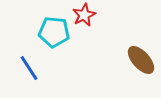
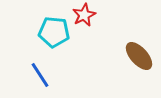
brown ellipse: moved 2 px left, 4 px up
blue line: moved 11 px right, 7 px down
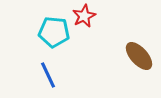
red star: moved 1 px down
blue line: moved 8 px right; rotated 8 degrees clockwise
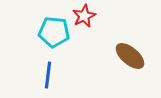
brown ellipse: moved 9 px left; rotated 8 degrees counterclockwise
blue line: rotated 32 degrees clockwise
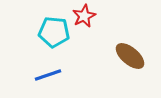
blue line: rotated 64 degrees clockwise
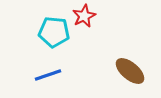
brown ellipse: moved 15 px down
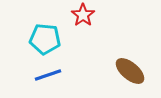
red star: moved 1 px left, 1 px up; rotated 10 degrees counterclockwise
cyan pentagon: moved 9 px left, 7 px down
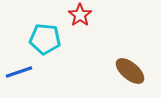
red star: moved 3 px left
blue line: moved 29 px left, 3 px up
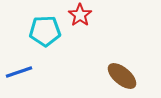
cyan pentagon: moved 8 px up; rotated 8 degrees counterclockwise
brown ellipse: moved 8 px left, 5 px down
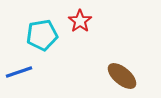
red star: moved 6 px down
cyan pentagon: moved 3 px left, 4 px down; rotated 8 degrees counterclockwise
